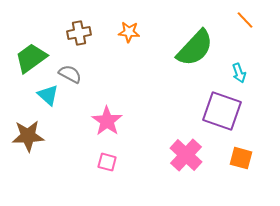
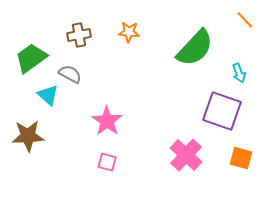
brown cross: moved 2 px down
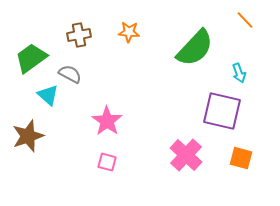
purple square: rotated 6 degrees counterclockwise
brown star: rotated 16 degrees counterclockwise
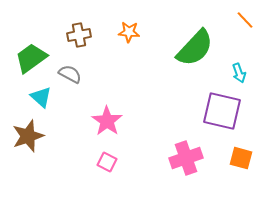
cyan triangle: moved 7 px left, 2 px down
pink cross: moved 3 px down; rotated 28 degrees clockwise
pink square: rotated 12 degrees clockwise
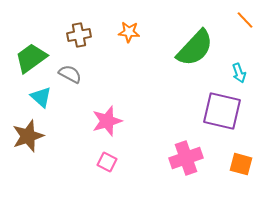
pink star: rotated 20 degrees clockwise
orange square: moved 6 px down
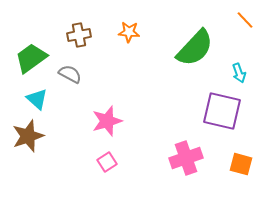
cyan triangle: moved 4 px left, 2 px down
pink square: rotated 30 degrees clockwise
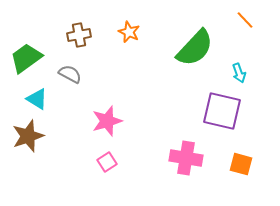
orange star: rotated 20 degrees clockwise
green trapezoid: moved 5 px left
cyan triangle: rotated 10 degrees counterclockwise
pink cross: rotated 28 degrees clockwise
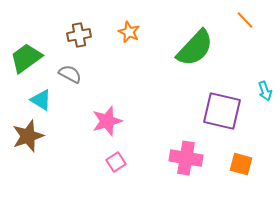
cyan arrow: moved 26 px right, 18 px down
cyan triangle: moved 4 px right, 1 px down
pink square: moved 9 px right
